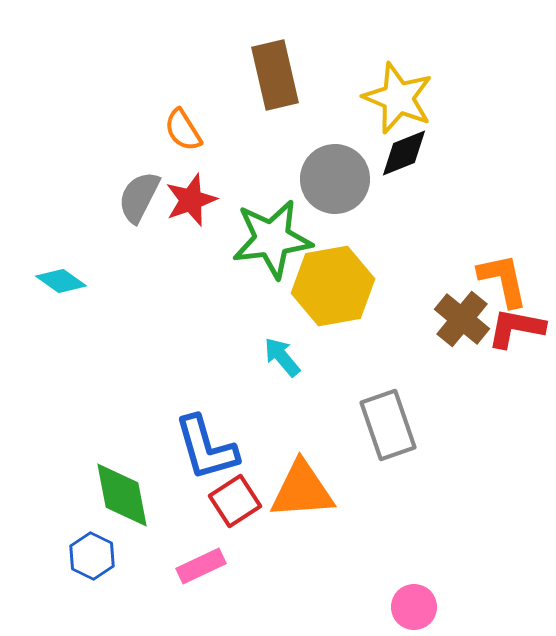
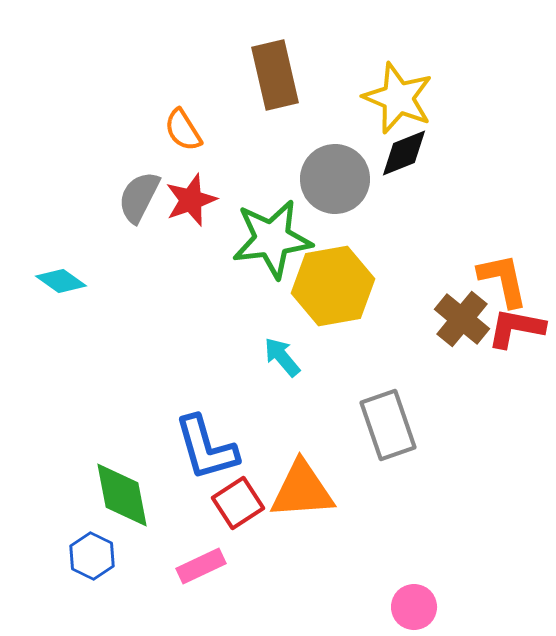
red square: moved 3 px right, 2 px down
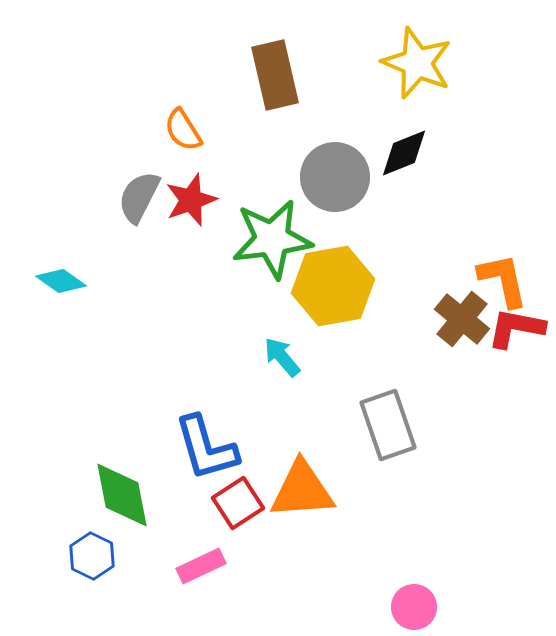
yellow star: moved 19 px right, 35 px up
gray circle: moved 2 px up
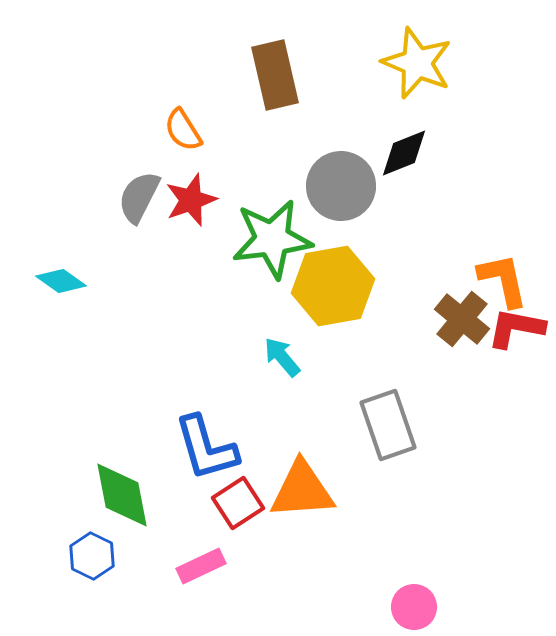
gray circle: moved 6 px right, 9 px down
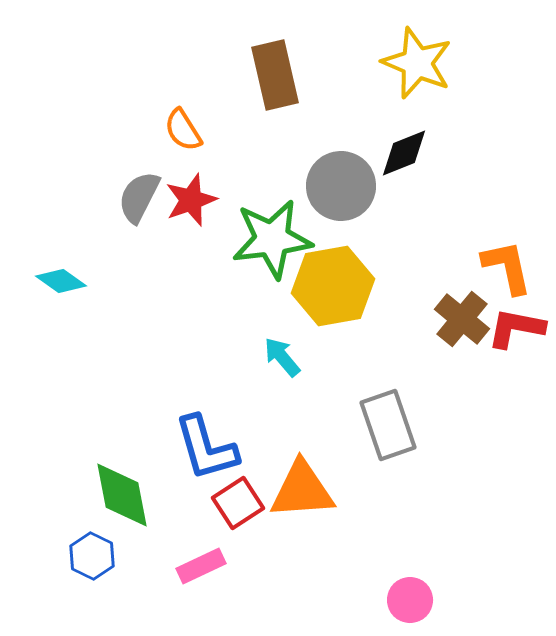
orange L-shape: moved 4 px right, 13 px up
pink circle: moved 4 px left, 7 px up
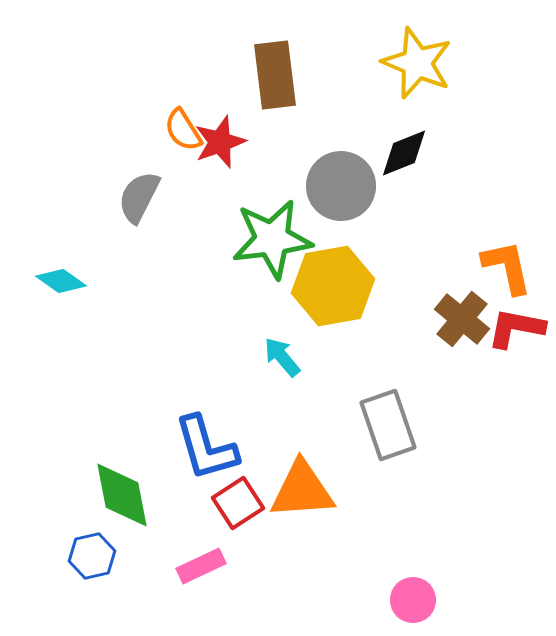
brown rectangle: rotated 6 degrees clockwise
red star: moved 29 px right, 58 px up
blue hexagon: rotated 21 degrees clockwise
pink circle: moved 3 px right
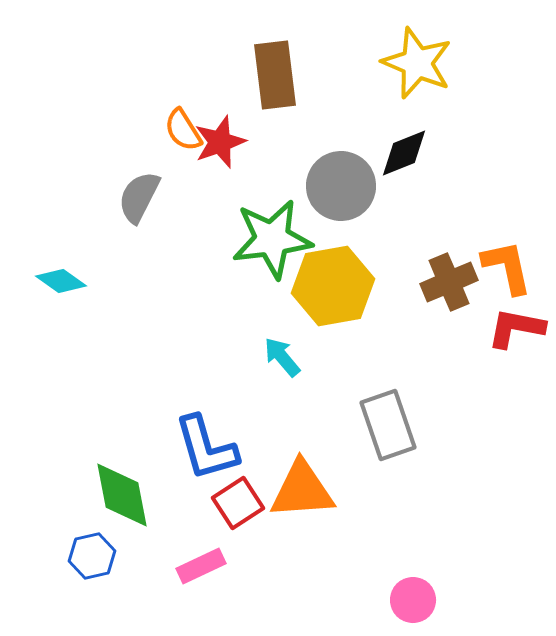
brown cross: moved 13 px left, 37 px up; rotated 28 degrees clockwise
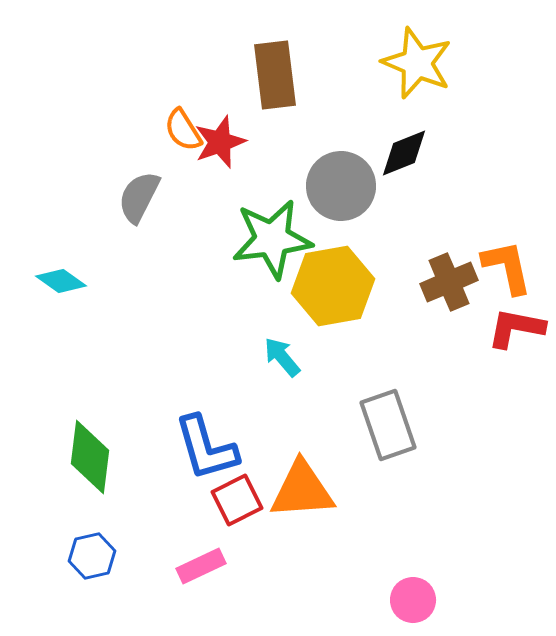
green diamond: moved 32 px left, 38 px up; rotated 18 degrees clockwise
red square: moved 1 px left, 3 px up; rotated 6 degrees clockwise
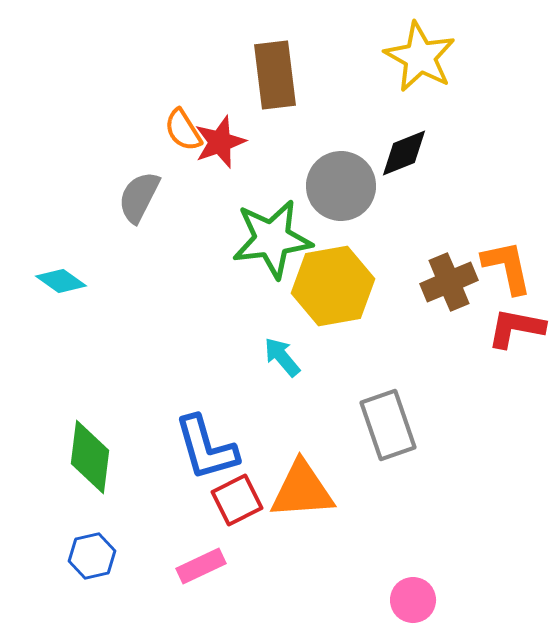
yellow star: moved 3 px right, 6 px up; rotated 6 degrees clockwise
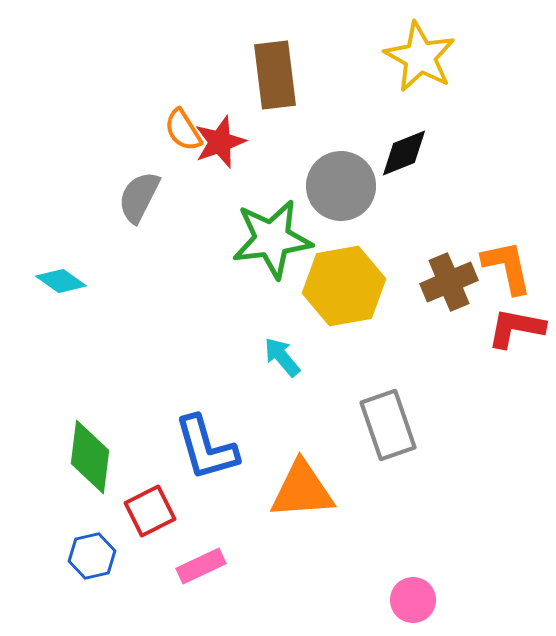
yellow hexagon: moved 11 px right
red square: moved 87 px left, 11 px down
